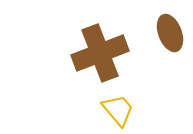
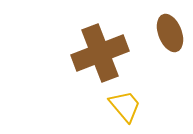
yellow trapezoid: moved 7 px right, 4 px up
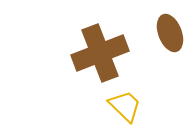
yellow trapezoid: rotated 6 degrees counterclockwise
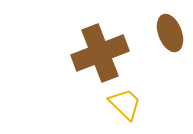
yellow trapezoid: moved 2 px up
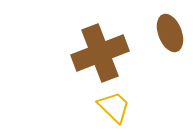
yellow trapezoid: moved 11 px left, 3 px down
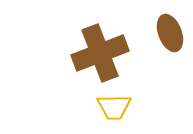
yellow trapezoid: rotated 135 degrees clockwise
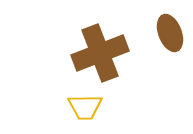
yellow trapezoid: moved 29 px left
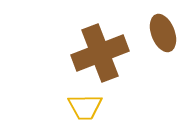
brown ellipse: moved 7 px left
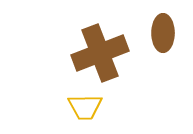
brown ellipse: rotated 21 degrees clockwise
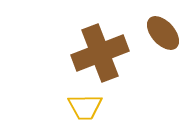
brown ellipse: rotated 42 degrees counterclockwise
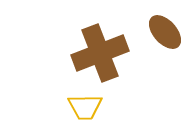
brown ellipse: moved 2 px right, 1 px up
